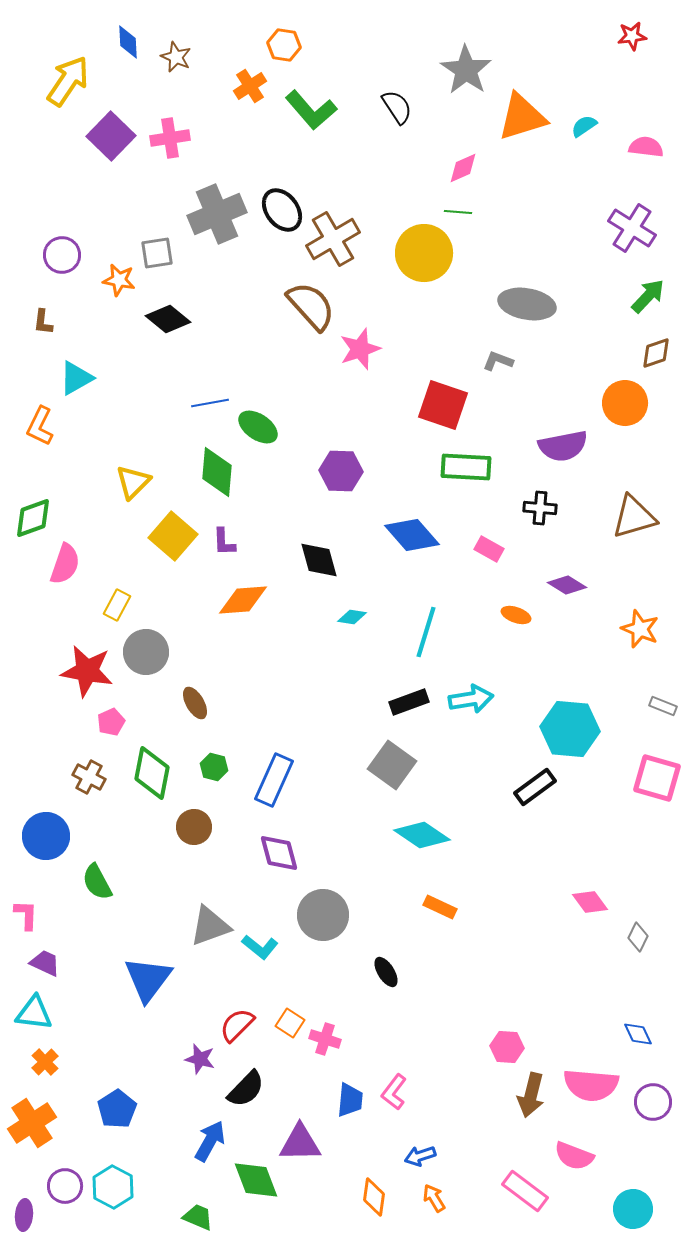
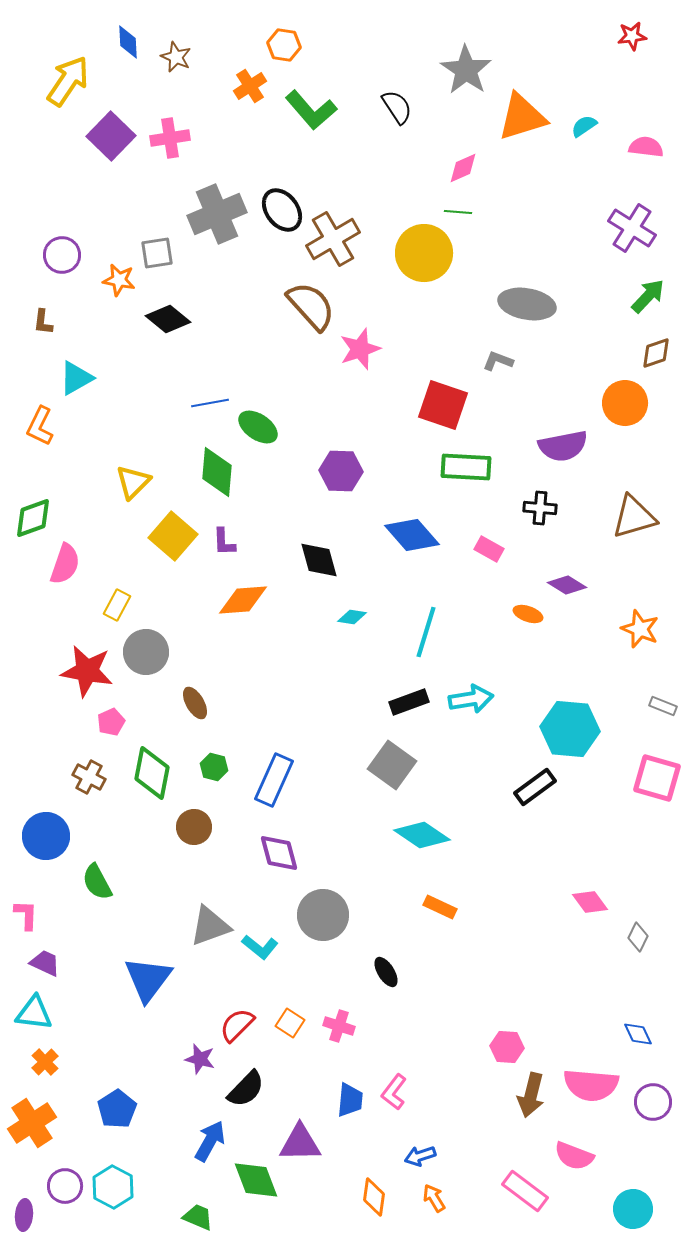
orange ellipse at (516, 615): moved 12 px right, 1 px up
pink cross at (325, 1039): moved 14 px right, 13 px up
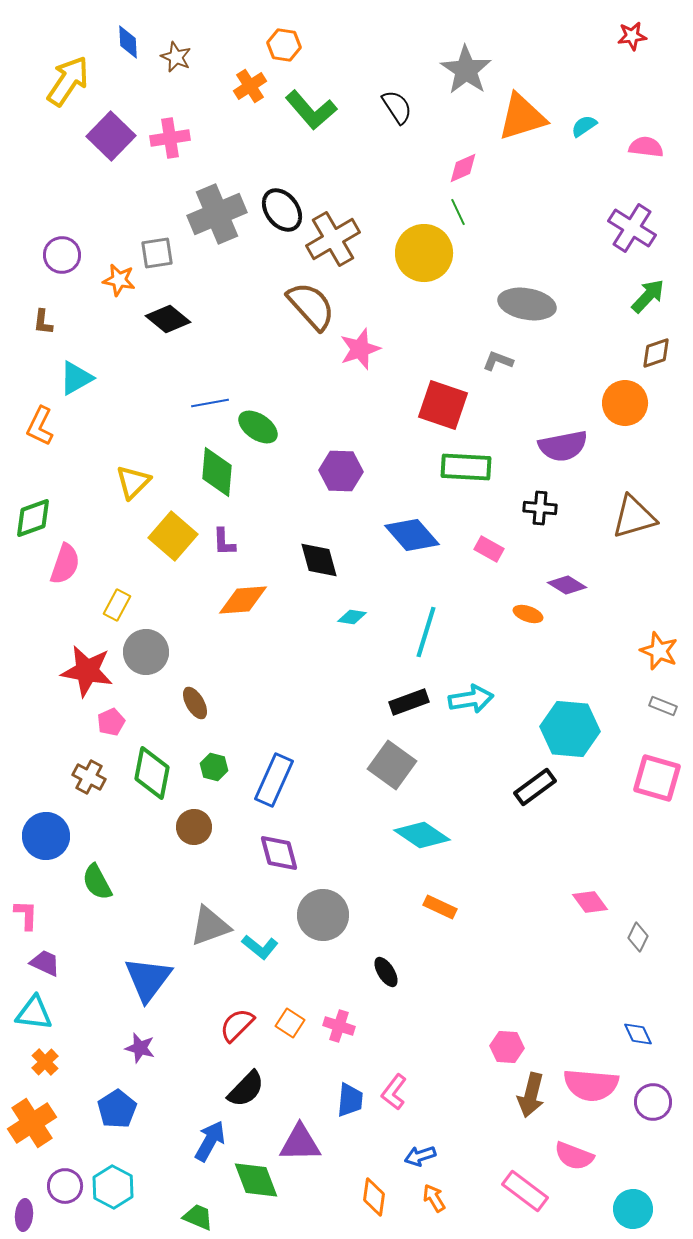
green line at (458, 212): rotated 60 degrees clockwise
orange star at (640, 629): moved 19 px right, 22 px down
purple star at (200, 1059): moved 60 px left, 11 px up
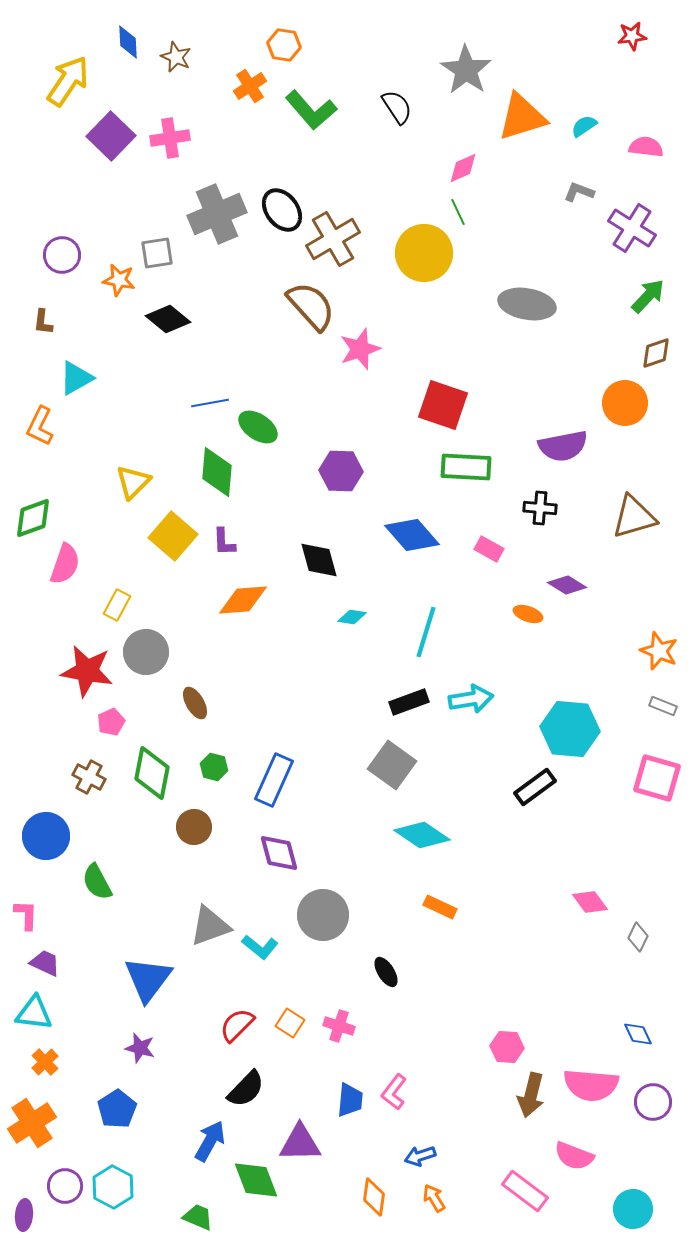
gray L-shape at (498, 361): moved 81 px right, 169 px up
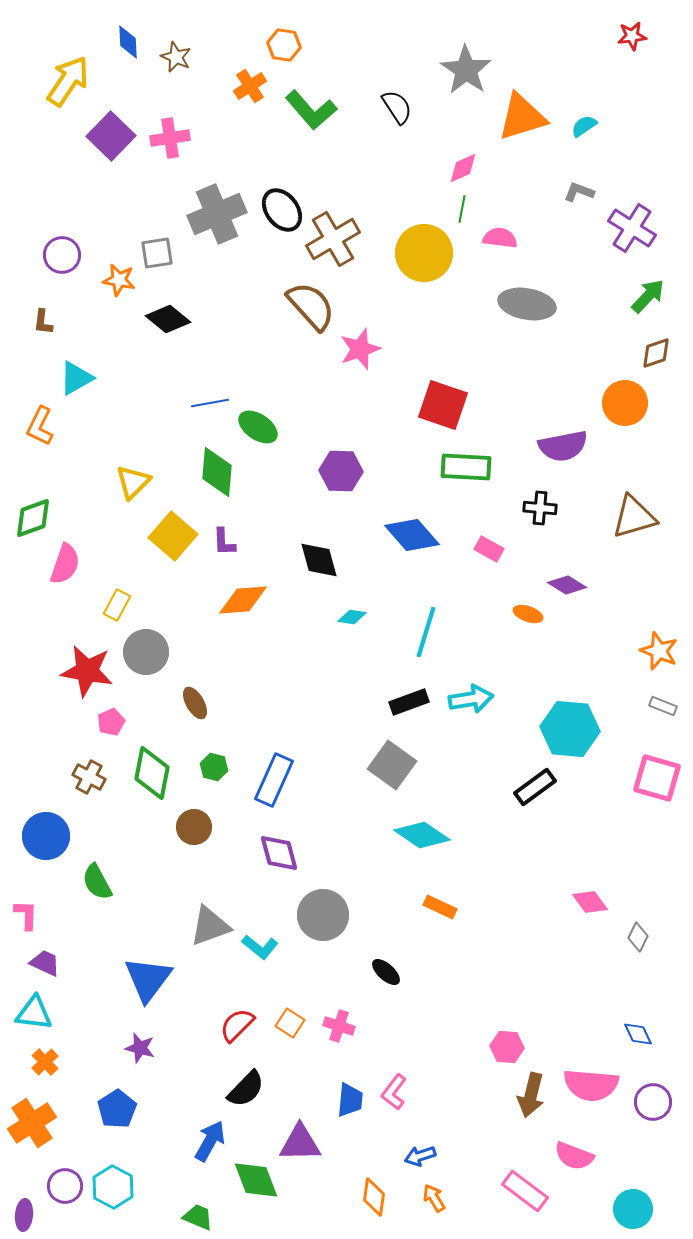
pink semicircle at (646, 147): moved 146 px left, 91 px down
green line at (458, 212): moved 4 px right, 3 px up; rotated 36 degrees clockwise
black ellipse at (386, 972): rotated 16 degrees counterclockwise
